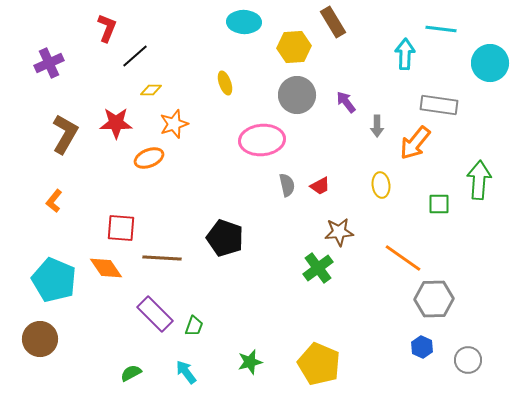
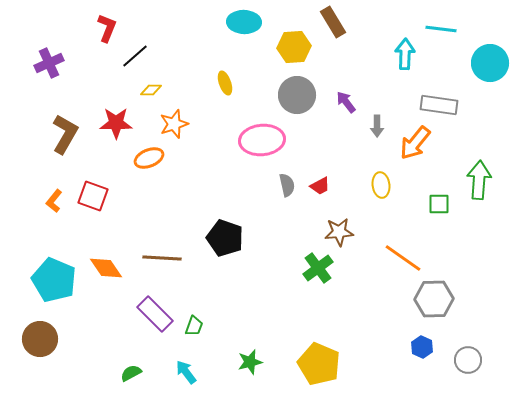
red square at (121, 228): moved 28 px left, 32 px up; rotated 16 degrees clockwise
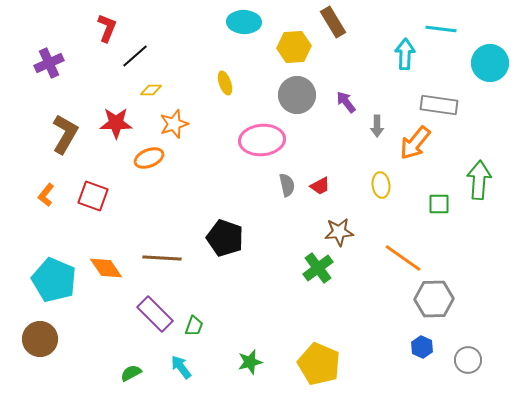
orange L-shape at (54, 201): moved 8 px left, 6 px up
cyan arrow at (186, 372): moved 5 px left, 5 px up
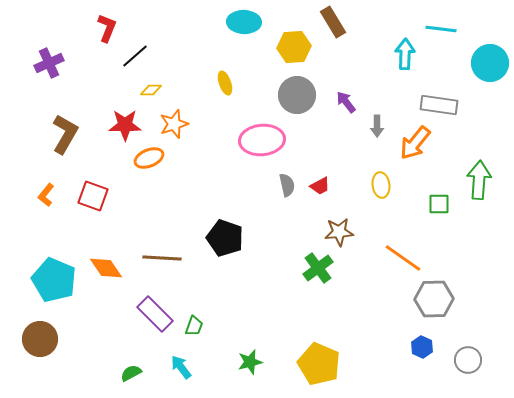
red star at (116, 123): moved 9 px right, 2 px down
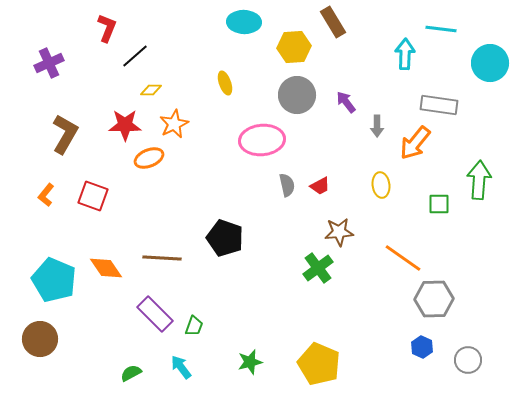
orange star at (174, 124): rotated 8 degrees counterclockwise
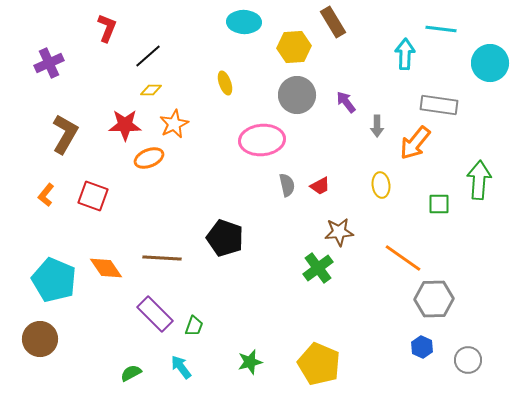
black line at (135, 56): moved 13 px right
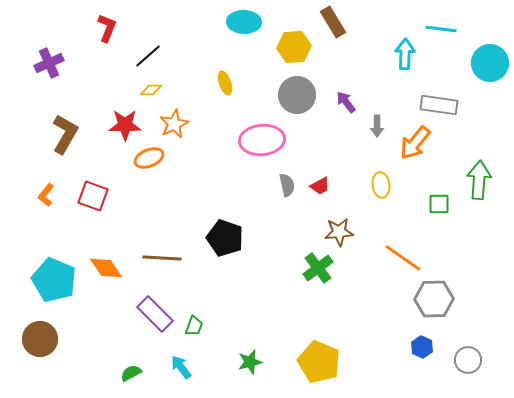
yellow pentagon at (319, 364): moved 2 px up
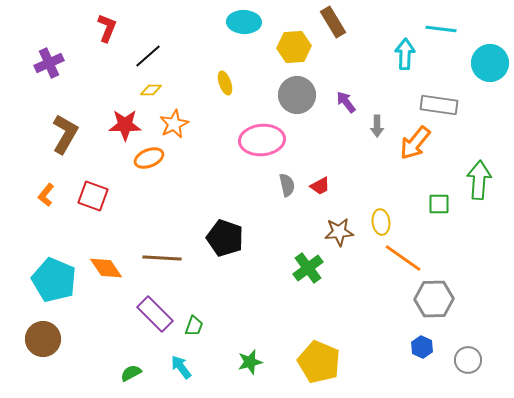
yellow ellipse at (381, 185): moved 37 px down
green cross at (318, 268): moved 10 px left
brown circle at (40, 339): moved 3 px right
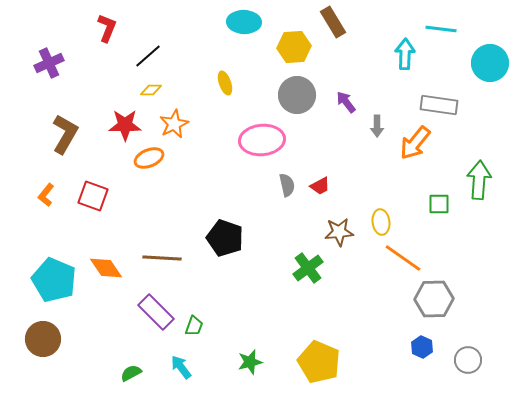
purple rectangle at (155, 314): moved 1 px right, 2 px up
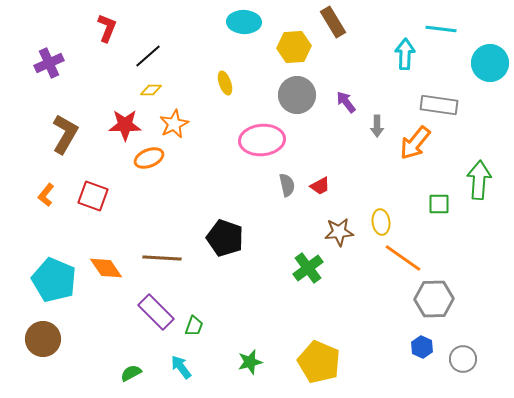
gray circle at (468, 360): moved 5 px left, 1 px up
